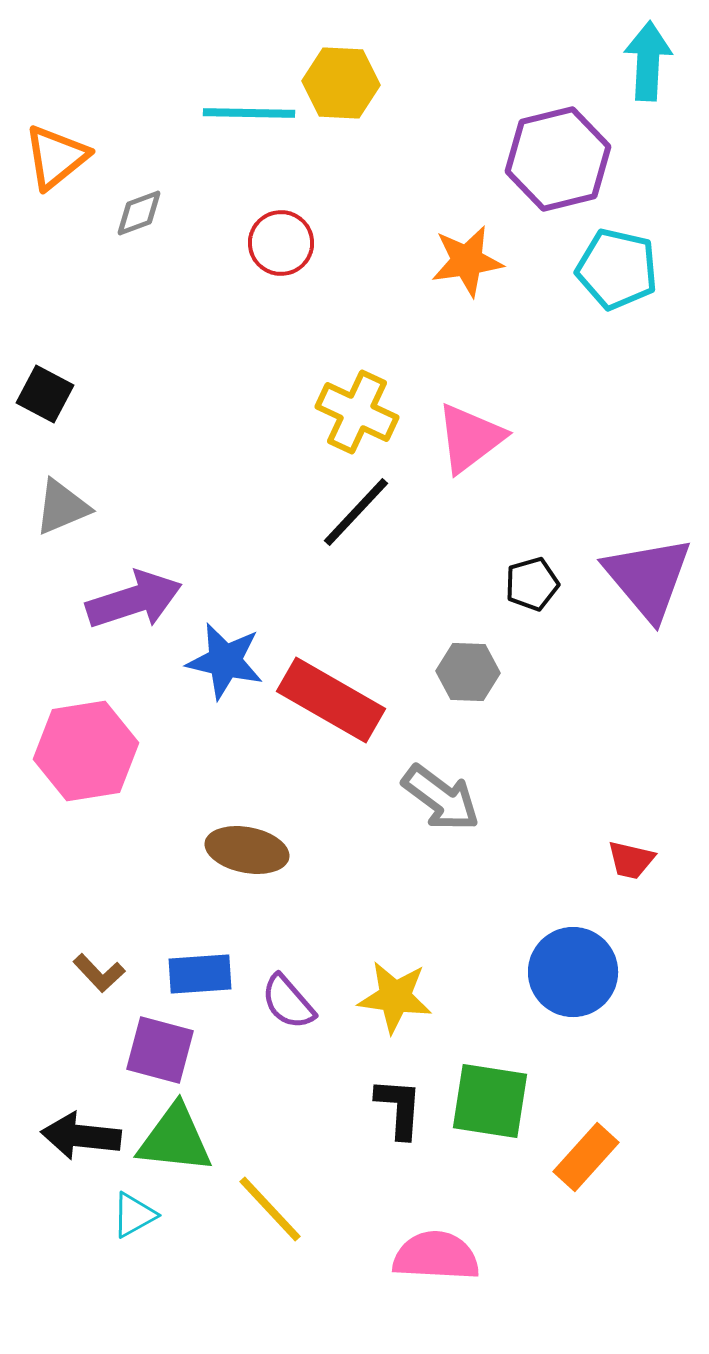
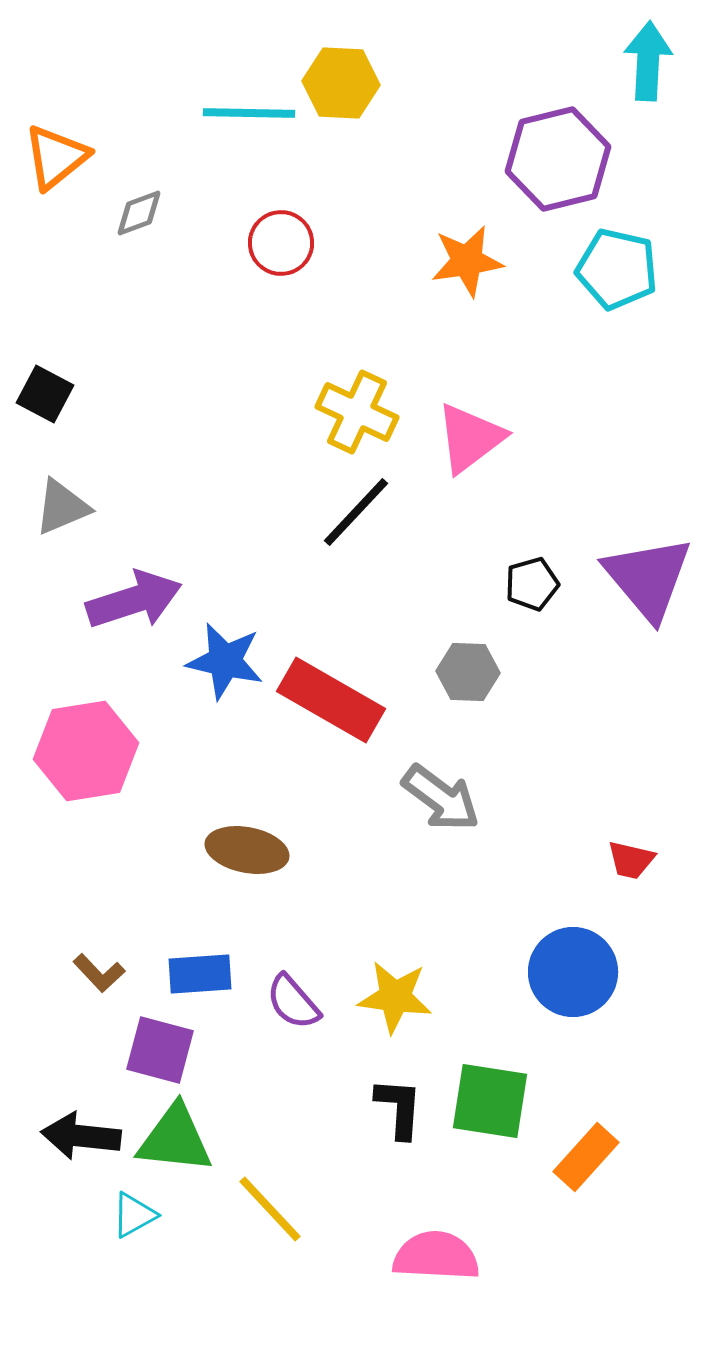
purple semicircle: moved 5 px right
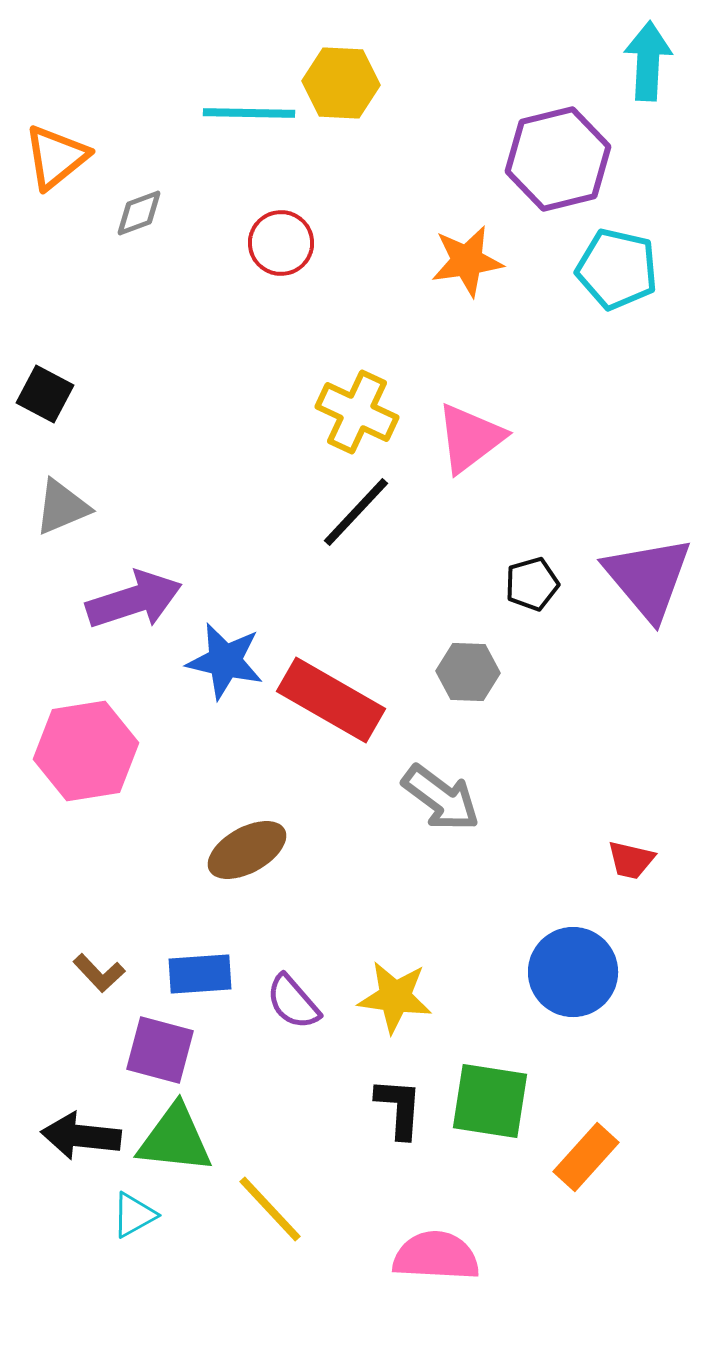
brown ellipse: rotated 40 degrees counterclockwise
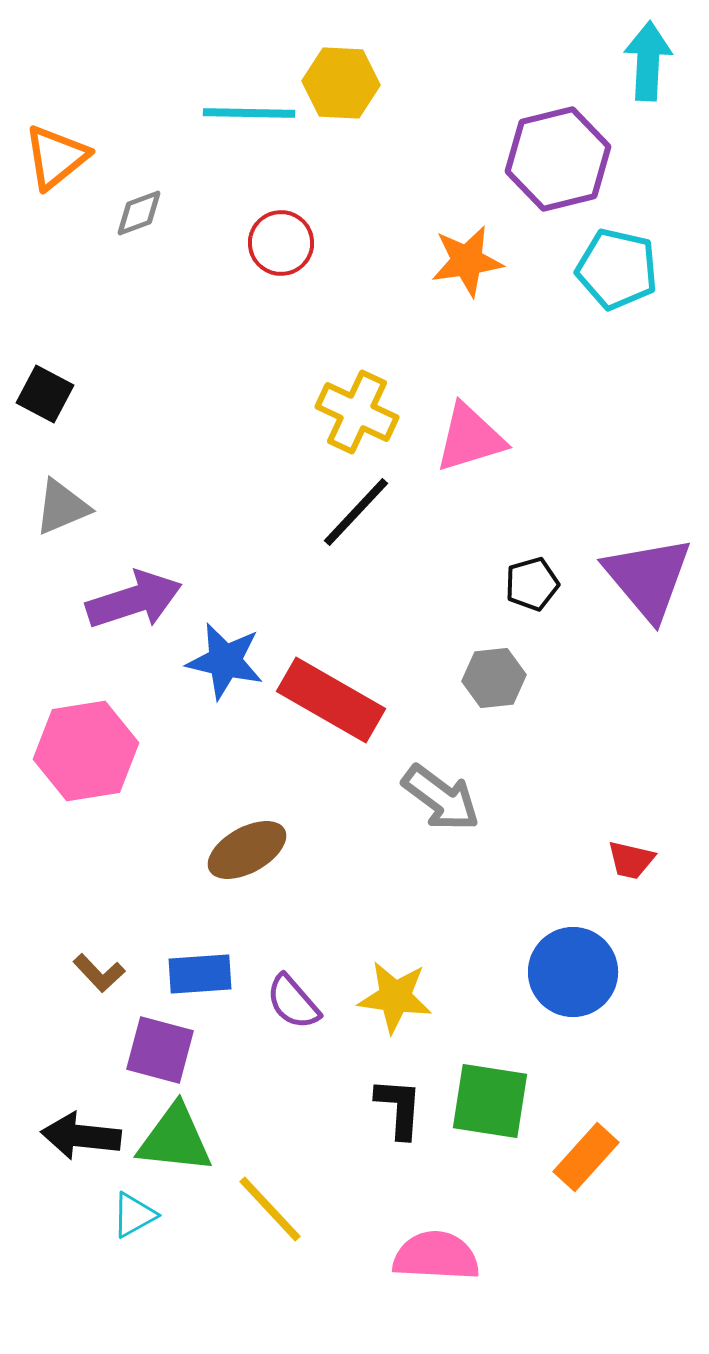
pink triangle: rotated 20 degrees clockwise
gray hexagon: moved 26 px right, 6 px down; rotated 8 degrees counterclockwise
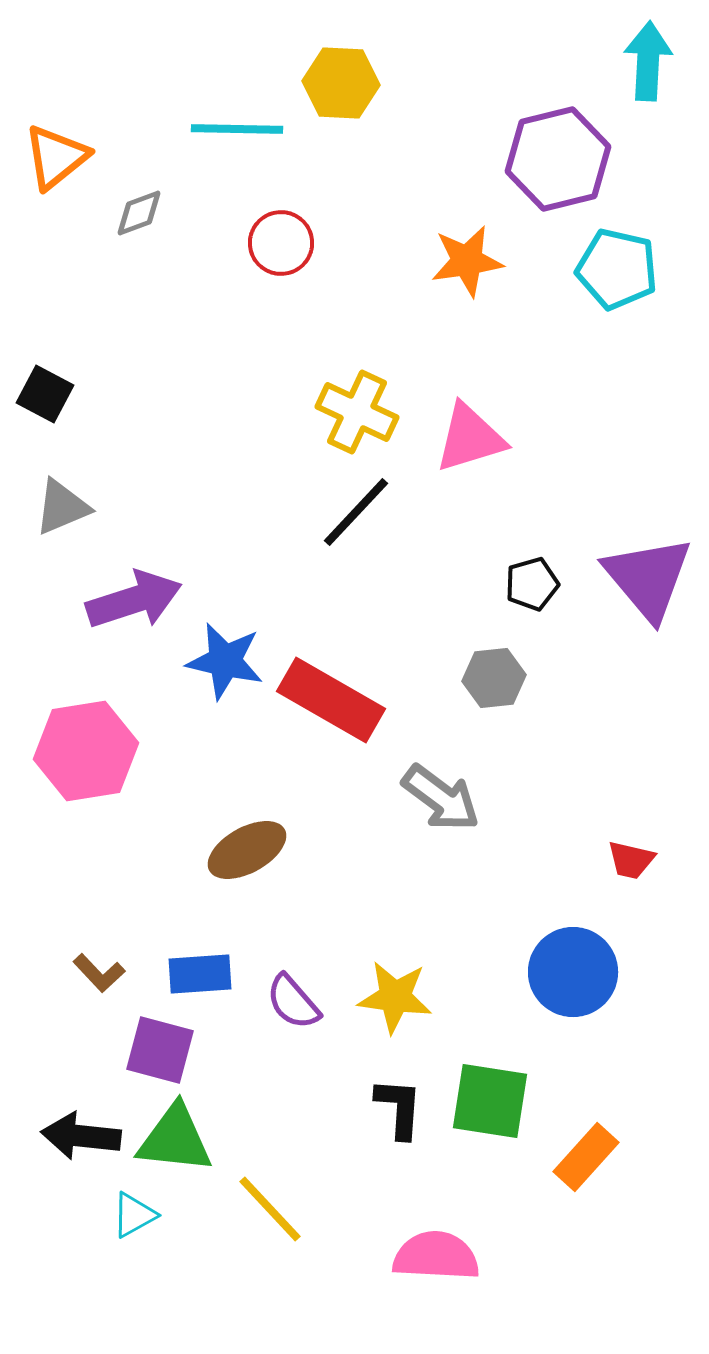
cyan line: moved 12 px left, 16 px down
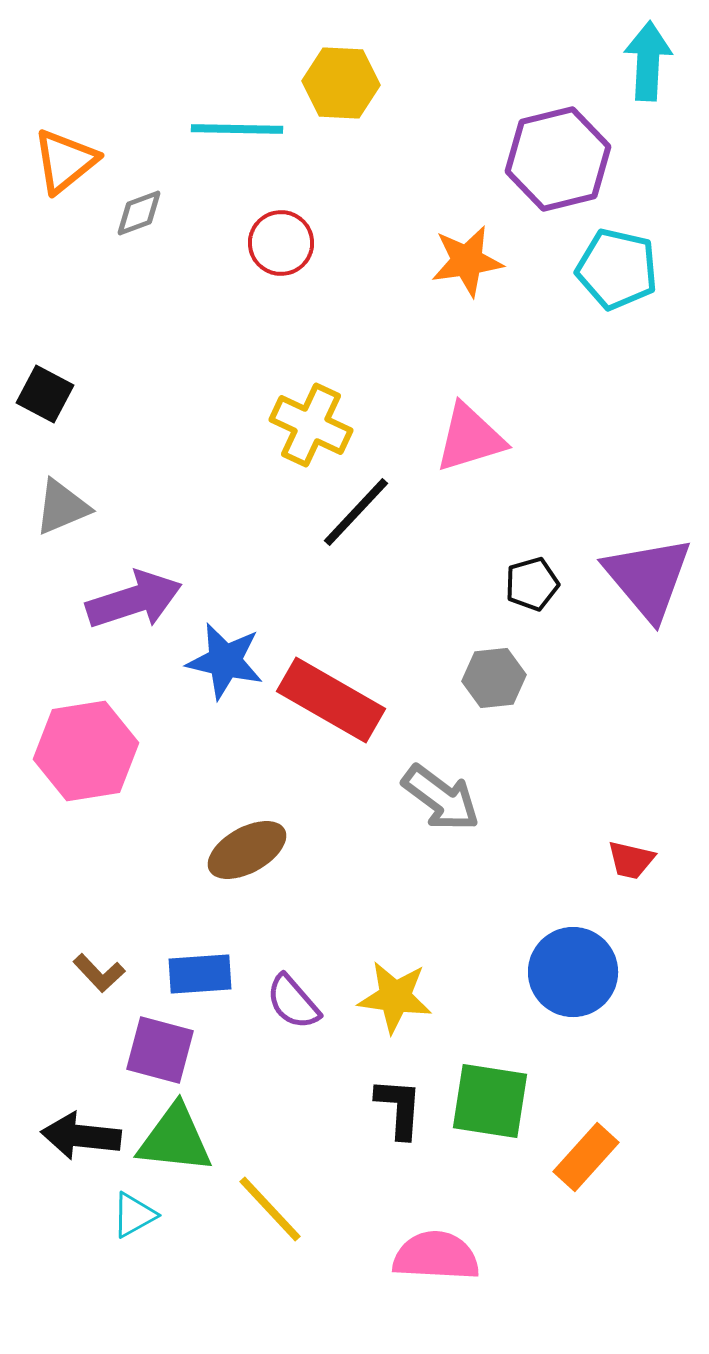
orange triangle: moved 9 px right, 4 px down
yellow cross: moved 46 px left, 13 px down
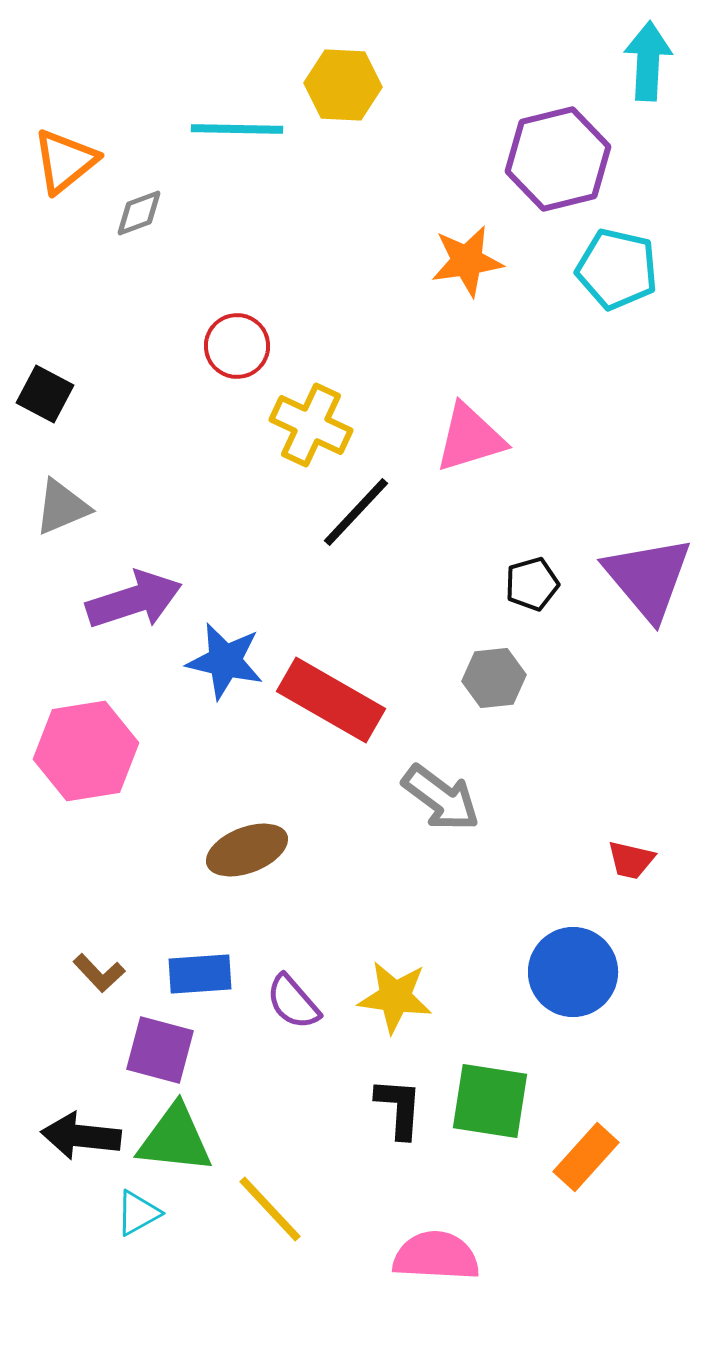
yellow hexagon: moved 2 px right, 2 px down
red circle: moved 44 px left, 103 px down
brown ellipse: rotated 8 degrees clockwise
cyan triangle: moved 4 px right, 2 px up
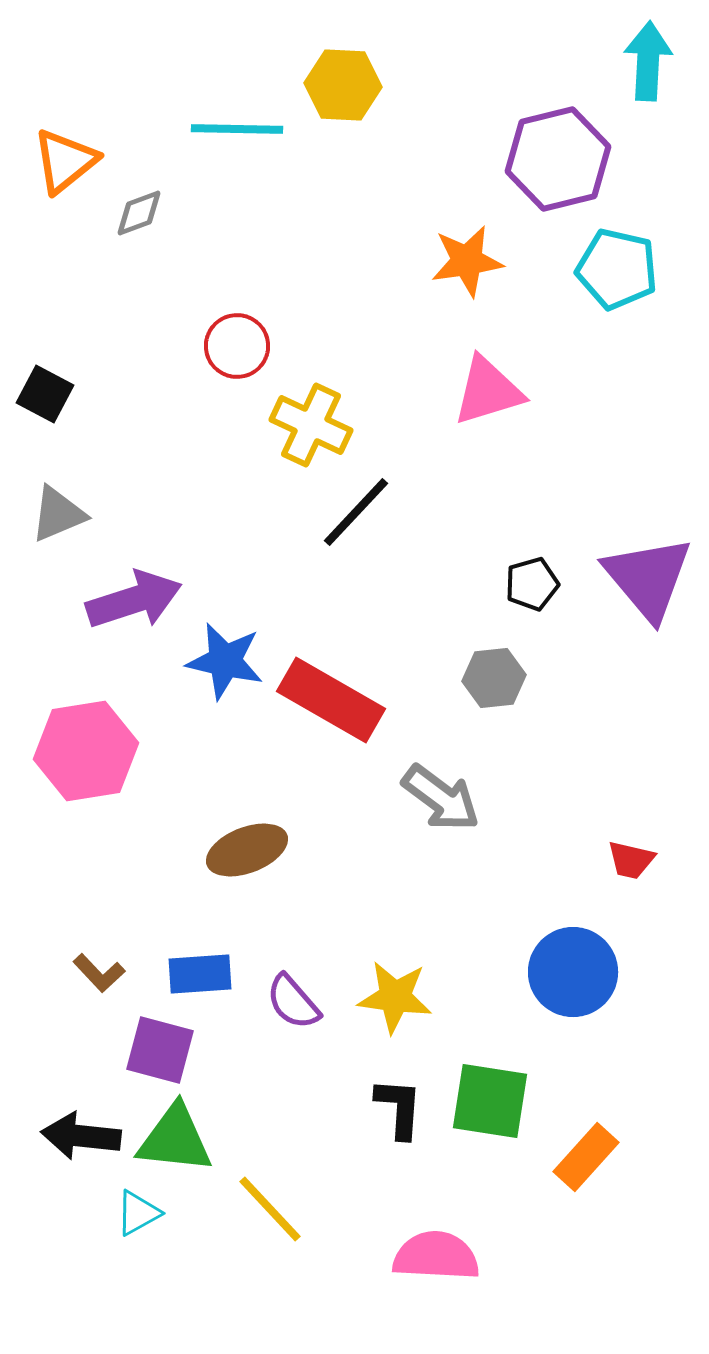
pink triangle: moved 18 px right, 47 px up
gray triangle: moved 4 px left, 7 px down
